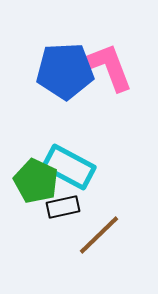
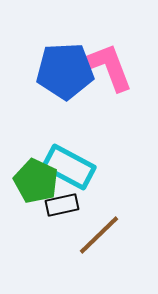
black rectangle: moved 1 px left, 2 px up
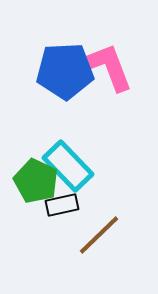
cyan rectangle: moved 1 px left, 1 px up; rotated 18 degrees clockwise
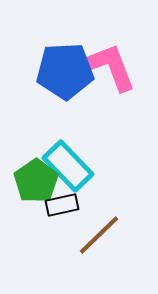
pink L-shape: moved 3 px right
green pentagon: rotated 12 degrees clockwise
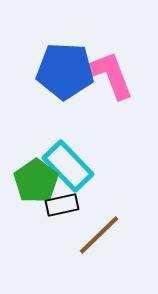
pink L-shape: moved 2 px left, 8 px down
blue pentagon: rotated 6 degrees clockwise
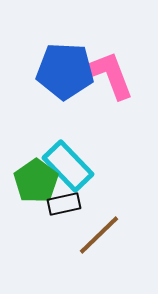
black rectangle: moved 2 px right, 1 px up
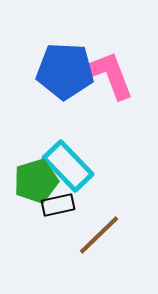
green pentagon: rotated 18 degrees clockwise
black rectangle: moved 6 px left, 1 px down
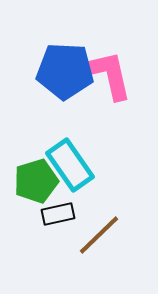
pink L-shape: rotated 8 degrees clockwise
cyan rectangle: moved 2 px right, 1 px up; rotated 9 degrees clockwise
black rectangle: moved 9 px down
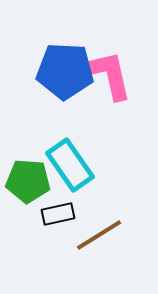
green pentagon: moved 8 px left; rotated 21 degrees clockwise
brown line: rotated 12 degrees clockwise
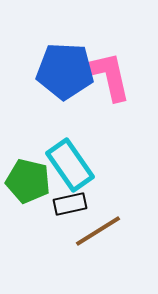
pink L-shape: moved 1 px left, 1 px down
green pentagon: rotated 9 degrees clockwise
black rectangle: moved 12 px right, 10 px up
brown line: moved 1 px left, 4 px up
